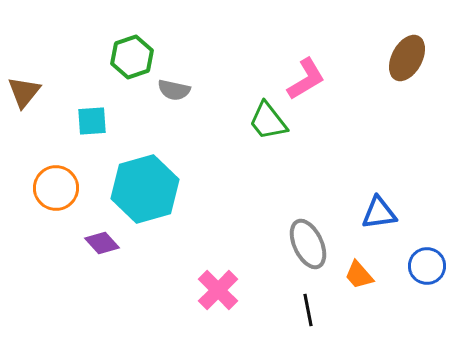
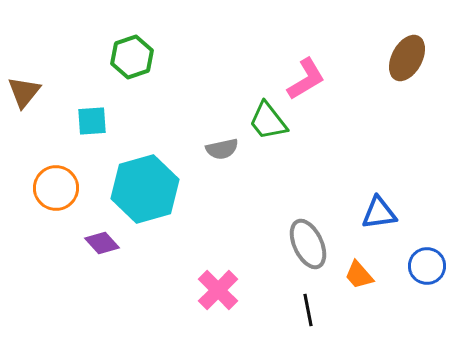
gray semicircle: moved 48 px right, 59 px down; rotated 24 degrees counterclockwise
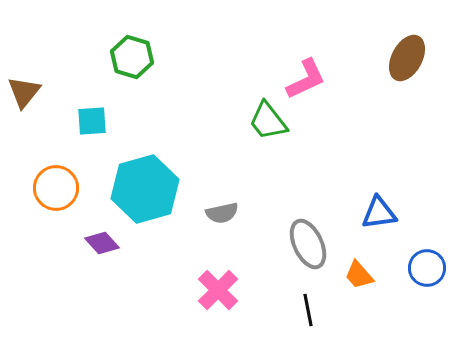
green hexagon: rotated 24 degrees counterclockwise
pink L-shape: rotated 6 degrees clockwise
gray semicircle: moved 64 px down
blue circle: moved 2 px down
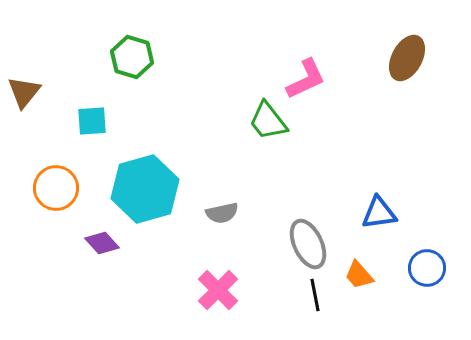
black line: moved 7 px right, 15 px up
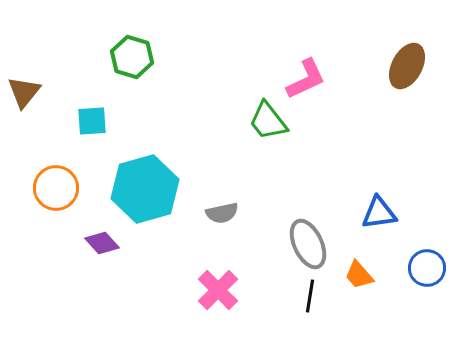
brown ellipse: moved 8 px down
black line: moved 5 px left, 1 px down; rotated 20 degrees clockwise
